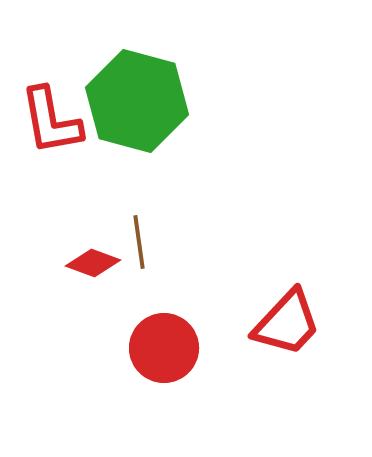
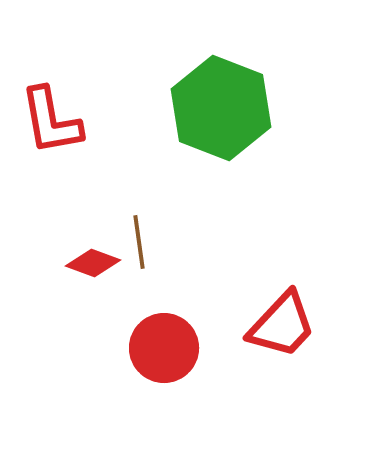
green hexagon: moved 84 px right, 7 px down; rotated 6 degrees clockwise
red trapezoid: moved 5 px left, 2 px down
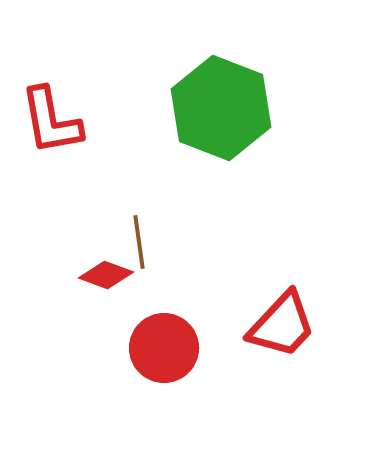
red diamond: moved 13 px right, 12 px down
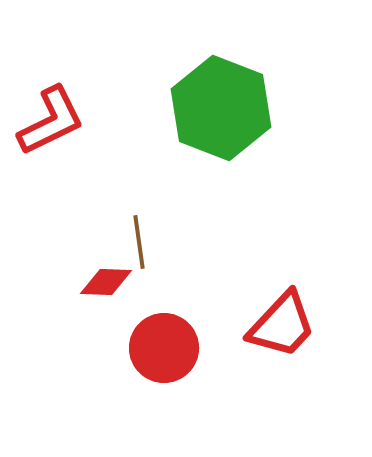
red L-shape: rotated 106 degrees counterclockwise
red diamond: moved 7 px down; rotated 18 degrees counterclockwise
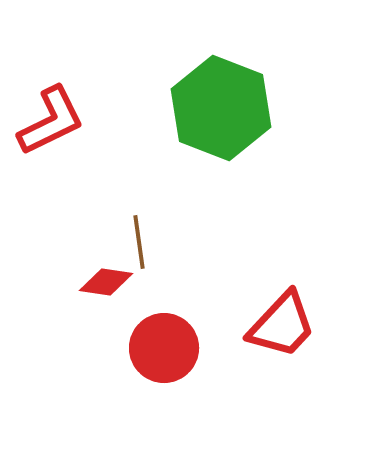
red diamond: rotated 6 degrees clockwise
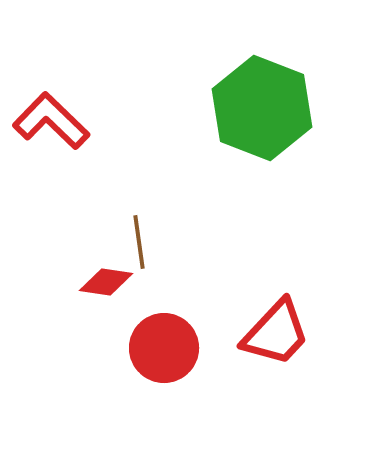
green hexagon: moved 41 px right
red L-shape: rotated 110 degrees counterclockwise
red trapezoid: moved 6 px left, 8 px down
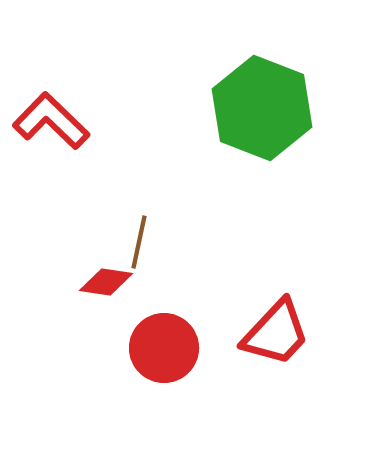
brown line: rotated 20 degrees clockwise
